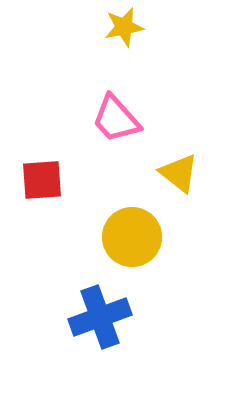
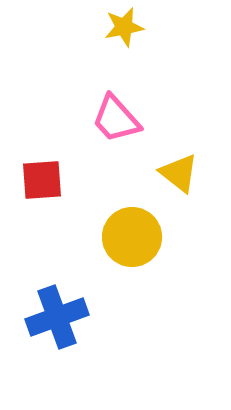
blue cross: moved 43 px left
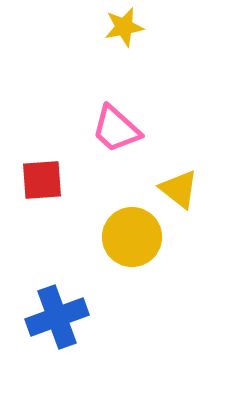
pink trapezoid: moved 10 px down; rotated 6 degrees counterclockwise
yellow triangle: moved 16 px down
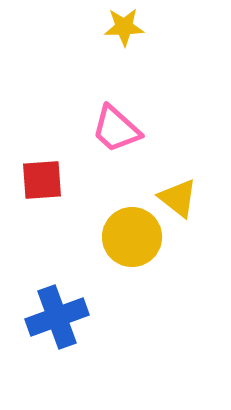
yellow star: rotated 9 degrees clockwise
yellow triangle: moved 1 px left, 9 px down
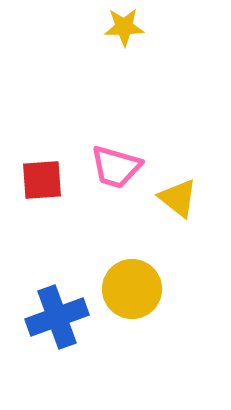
pink trapezoid: moved 38 px down; rotated 26 degrees counterclockwise
yellow circle: moved 52 px down
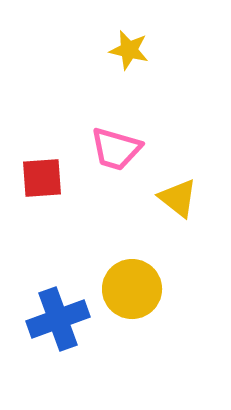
yellow star: moved 5 px right, 23 px down; rotated 15 degrees clockwise
pink trapezoid: moved 18 px up
red square: moved 2 px up
blue cross: moved 1 px right, 2 px down
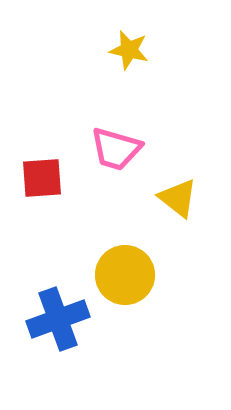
yellow circle: moved 7 px left, 14 px up
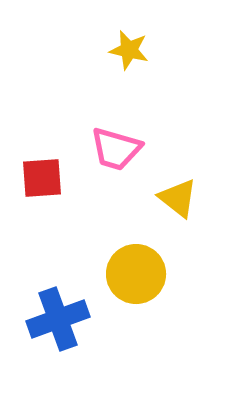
yellow circle: moved 11 px right, 1 px up
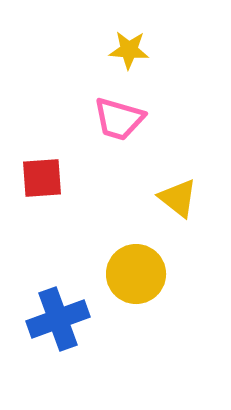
yellow star: rotated 9 degrees counterclockwise
pink trapezoid: moved 3 px right, 30 px up
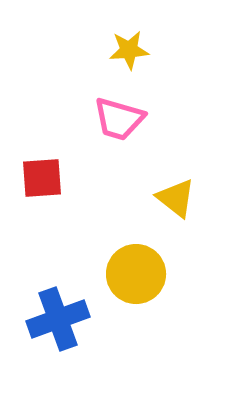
yellow star: rotated 9 degrees counterclockwise
yellow triangle: moved 2 px left
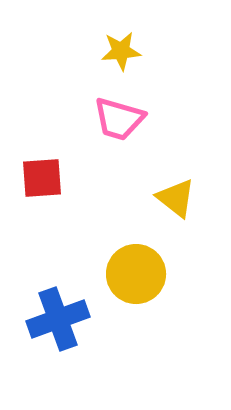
yellow star: moved 8 px left, 1 px down
